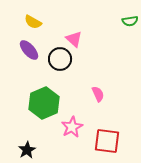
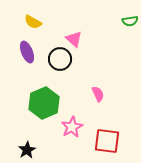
purple ellipse: moved 2 px left, 2 px down; rotated 20 degrees clockwise
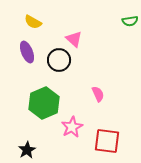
black circle: moved 1 px left, 1 px down
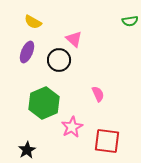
purple ellipse: rotated 45 degrees clockwise
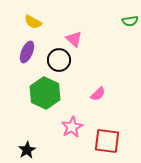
pink semicircle: rotated 70 degrees clockwise
green hexagon: moved 1 px right, 10 px up; rotated 12 degrees counterclockwise
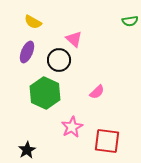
pink semicircle: moved 1 px left, 2 px up
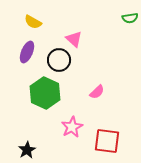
green semicircle: moved 3 px up
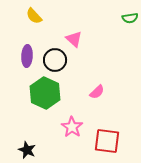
yellow semicircle: moved 1 px right, 6 px up; rotated 18 degrees clockwise
purple ellipse: moved 4 px down; rotated 20 degrees counterclockwise
black circle: moved 4 px left
pink star: rotated 10 degrees counterclockwise
black star: rotated 18 degrees counterclockwise
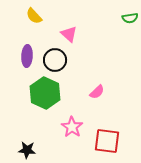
pink triangle: moved 5 px left, 5 px up
black star: rotated 18 degrees counterclockwise
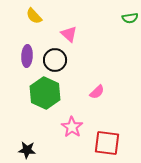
red square: moved 2 px down
